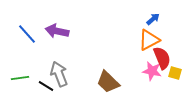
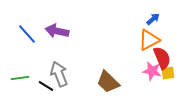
yellow square: moved 7 px left; rotated 24 degrees counterclockwise
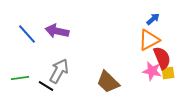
gray arrow: moved 3 px up; rotated 50 degrees clockwise
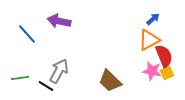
purple arrow: moved 2 px right, 10 px up
red semicircle: moved 2 px right, 2 px up
yellow square: moved 1 px left; rotated 16 degrees counterclockwise
brown trapezoid: moved 2 px right, 1 px up
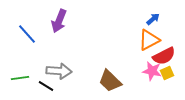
purple arrow: rotated 80 degrees counterclockwise
red semicircle: rotated 85 degrees clockwise
gray arrow: rotated 65 degrees clockwise
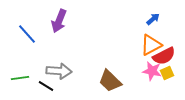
orange triangle: moved 2 px right, 5 px down
